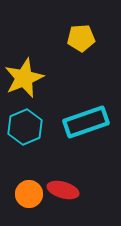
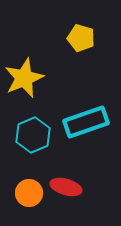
yellow pentagon: rotated 20 degrees clockwise
cyan hexagon: moved 8 px right, 8 px down
red ellipse: moved 3 px right, 3 px up
orange circle: moved 1 px up
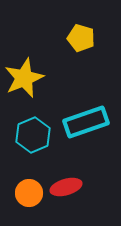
red ellipse: rotated 32 degrees counterclockwise
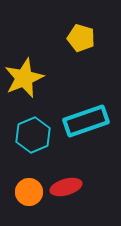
cyan rectangle: moved 1 px up
orange circle: moved 1 px up
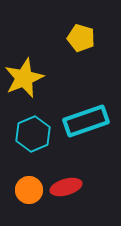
cyan hexagon: moved 1 px up
orange circle: moved 2 px up
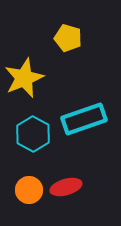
yellow pentagon: moved 13 px left
cyan rectangle: moved 2 px left, 2 px up
cyan hexagon: rotated 8 degrees counterclockwise
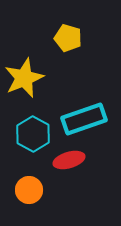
red ellipse: moved 3 px right, 27 px up
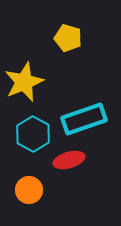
yellow star: moved 4 px down
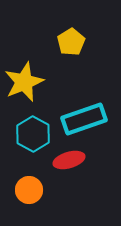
yellow pentagon: moved 3 px right, 4 px down; rotated 24 degrees clockwise
